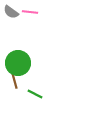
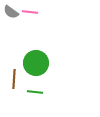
green circle: moved 18 px right
brown line: rotated 18 degrees clockwise
green line: moved 2 px up; rotated 21 degrees counterclockwise
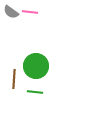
green circle: moved 3 px down
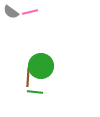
pink line: rotated 21 degrees counterclockwise
green circle: moved 5 px right
brown line: moved 14 px right, 2 px up
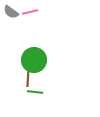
green circle: moved 7 px left, 6 px up
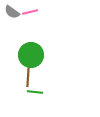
gray semicircle: moved 1 px right
green circle: moved 3 px left, 5 px up
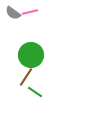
gray semicircle: moved 1 px right, 1 px down
brown line: moved 2 px left; rotated 30 degrees clockwise
green line: rotated 28 degrees clockwise
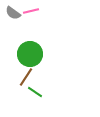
pink line: moved 1 px right, 1 px up
green circle: moved 1 px left, 1 px up
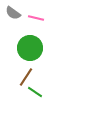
pink line: moved 5 px right, 7 px down; rotated 28 degrees clockwise
green circle: moved 6 px up
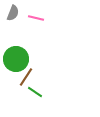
gray semicircle: rotated 105 degrees counterclockwise
green circle: moved 14 px left, 11 px down
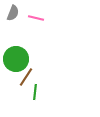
green line: rotated 63 degrees clockwise
